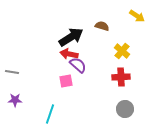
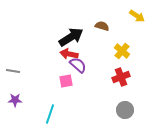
gray line: moved 1 px right, 1 px up
red cross: rotated 18 degrees counterclockwise
gray circle: moved 1 px down
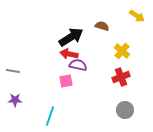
purple semicircle: rotated 30 degrees counterclockwise
cyan line: moved 2 px down
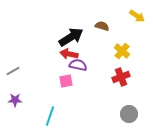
gray line: rotated 40 degrees counterclockwise
gray circle: moved 4 px right, 4 px down
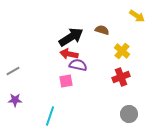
brown semicircle: moved 4 px down
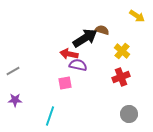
black arrow: moved 14 px right, 1 px down
pink square: moved 1 px left, 2 px down
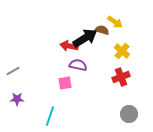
yellow arrow: moved 22 px left, 6 px down
red arrow: moved 8 px up
purple star: moved 2 px right, 1 px up
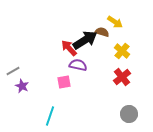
brown semicircle: moved 2 px down
black arrow: moved 2 px down
red arrow: moved 2 px down; rotated 36 degrees clockwise
red cross: moved 1 px right; rotated 18 degrees counterclockwise
pink square: moved 1 px left, 1 px up
purple star: moved 5 px right, 13 px up; rotated 24 degrees clockwise
